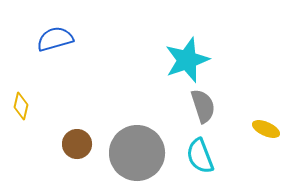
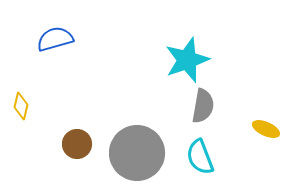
gray semicircle: rotated 28 degrees clockwise
cyan semicircle: moved 1 px down
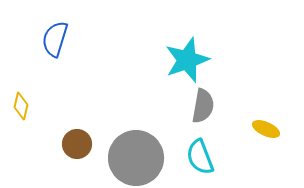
blue semicircle: rotated 57 degrees counterclockwise
gray circle: moved 1 px left, 5 px down
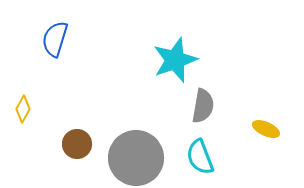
cyan star: moved 12 px left
yellow diamond: moved 2 px right, 3 px down; rotated 16 degrees clockwise
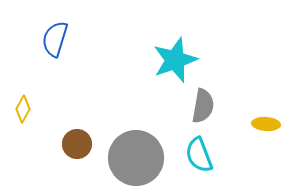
yellow ellipse: moved 5 px up; rotated 20 degrees counterclockwise
cyan semicircle: moved 1 px left, 2 px up
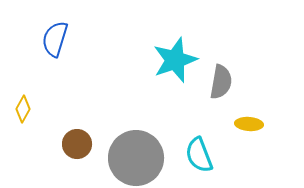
gray semicircle: moved 18 px right, 24 px up
yellow ellipse: moved 17 px left
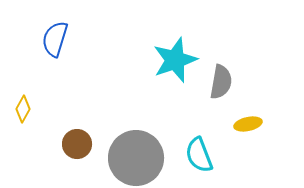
yellow ellipse: moved 1 px left; rotated 16 degrees counterclockwise
